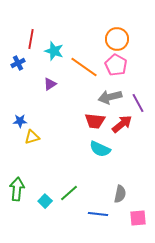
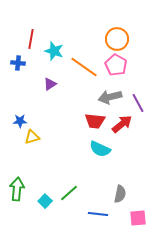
blue cross: rotated 32 degrees clockwise
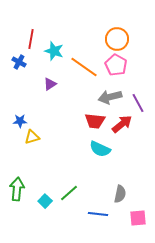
blue cross: moved 1 px right, 1 px up; rotated 24 degrees clockwise
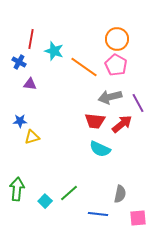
purple triangle: moved 20 px left; rotated 40 degrees clockwise
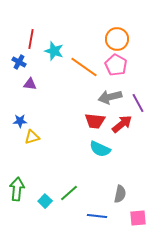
blue line: moved 1 px left, 2 px down
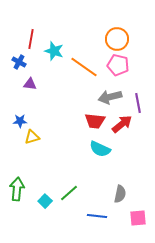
pink pentagon: moved 2 px right; rotated 15 degrees counterclockwise
purple line: rotated 18 degrees clockwise
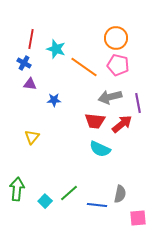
orange circle: moved 1 px left, 1 px up
cyan star: moved 2 px right, 2 px up
blue cross: moved 5 px right, 1 px down
blue star: moved 34 px right, 21 px up
yellow triangle: rotated 35 degrees counterclockwise
blue line: moved 11 px up
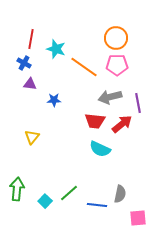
pink pentagon: moved 1 px left; rotated 15 degrees counterclockwise
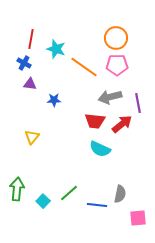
cyan square: moved 2 px left
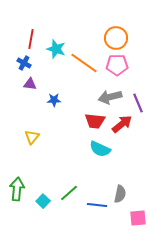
orange line: moved 4 px up
purple line: rotated 12 degrees counterclockwise
